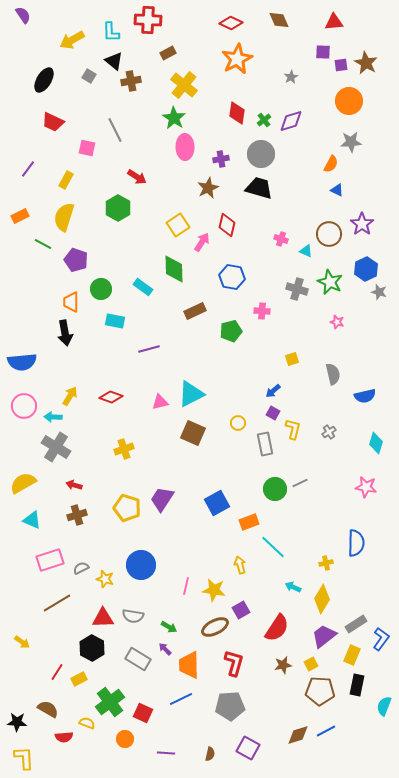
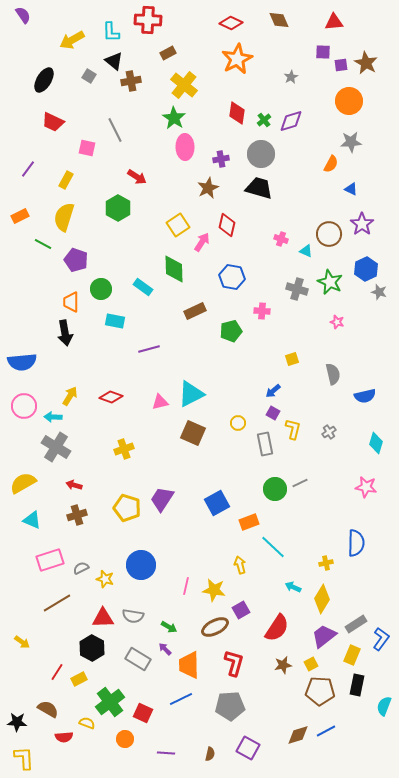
blue triangle at (337, 190): moved 14 px right, 1 px up
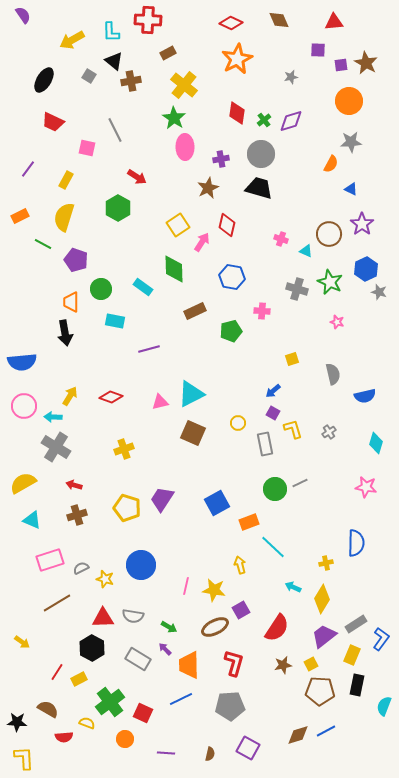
purple square at (323, 52): moved 5 px left, 2 px up
gray star at (291, 77): rotated 16 degrees clockwise
yellow L-shape at (293, 429): rotated 30 degrees counterclockwise
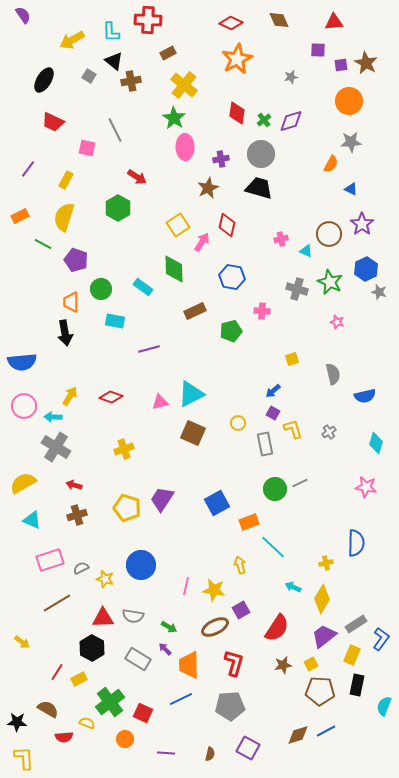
pink cross at (281, 239): rotated 32 degrees counterclockwise
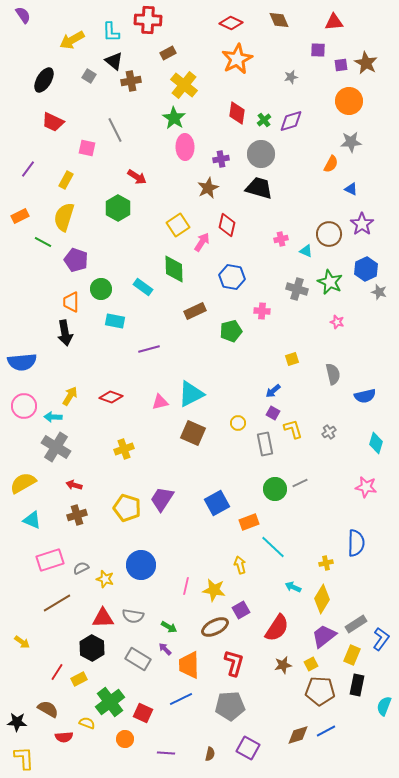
green line at (43, 244): moved 2 px up
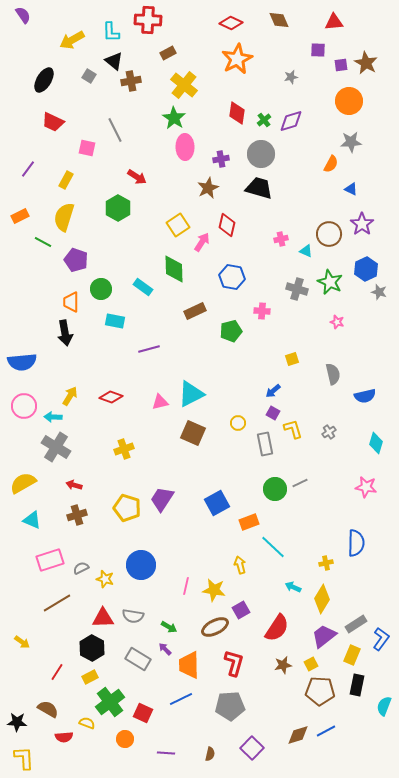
yellow rectangle at (79, 679): moved 11 px right, 2 px up
purple square at (248, 748): moved 4 px right; rotated 15 degrees clockwise
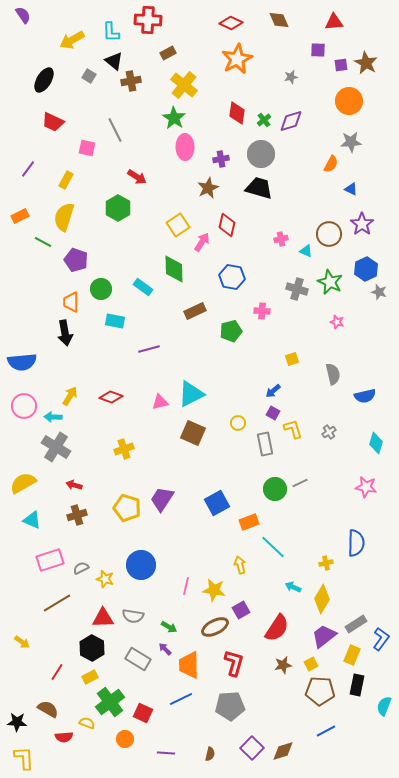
brown diamond at (298, 735): moved 15 px left, 16 px down
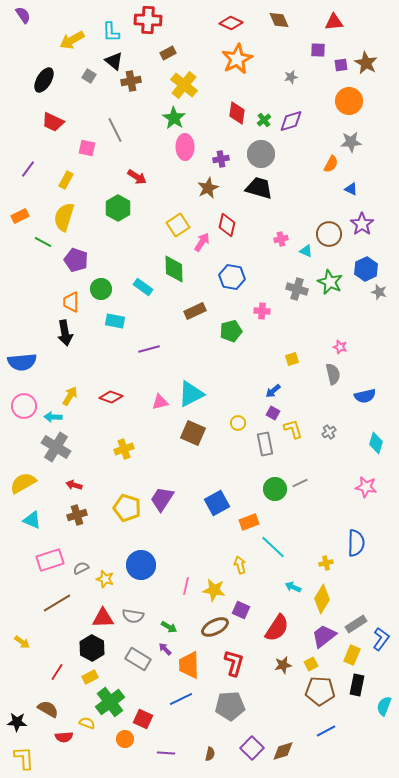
pink star at (337, 322): moved 3 px right, 25 px down
purple square at (241, 610): rotated 36 degrees counterclockwise
red square at (143, 713): moved 6 px down
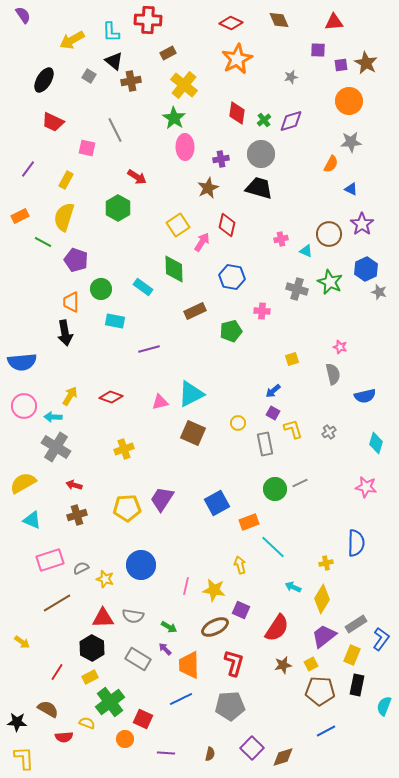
yellow pentagon at (127, 508): rotated 20 degrees counterclockwise
brown diamond at (283, 751): moved 6 px down
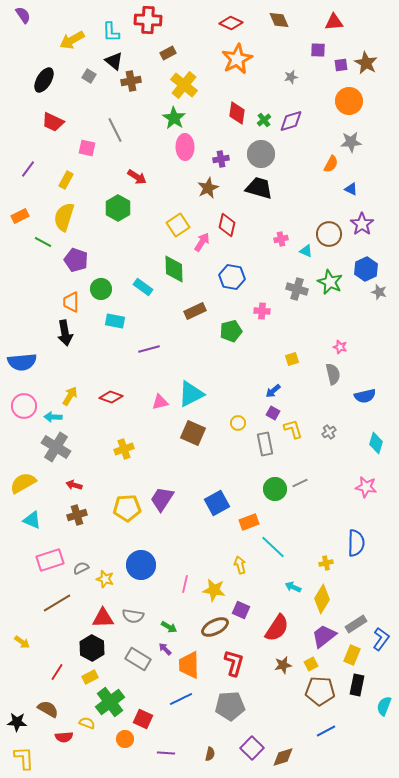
pink line at (186, 586): moved 1 px left, 2 px up
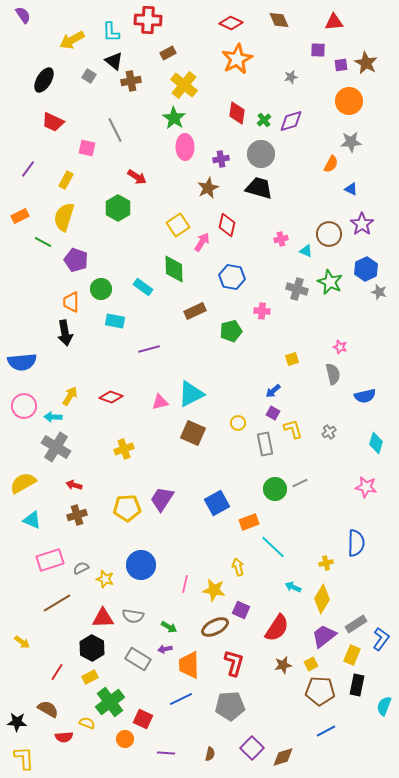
yellow arrow at (240, 565): moved 2 px left, 2 px down
purple arrow at (165, 649): rotated 56 degrees counterclockwise
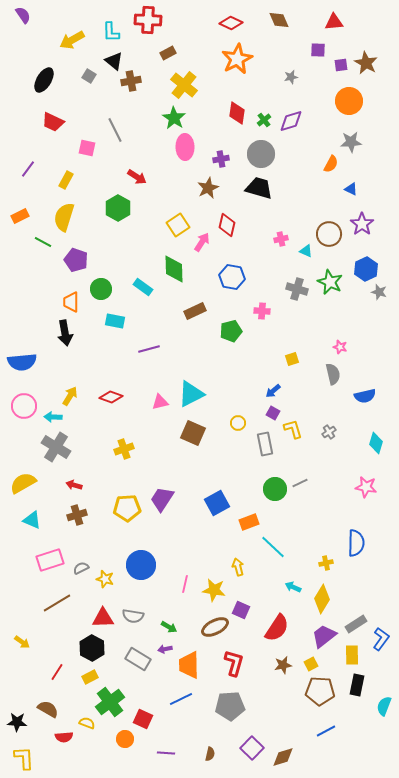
yellow rectangle at (352, 655): rotated 24 degrees counterclockwise
